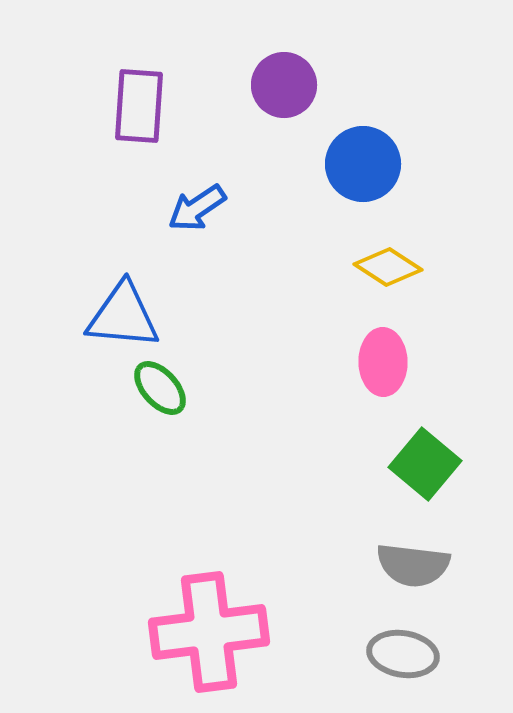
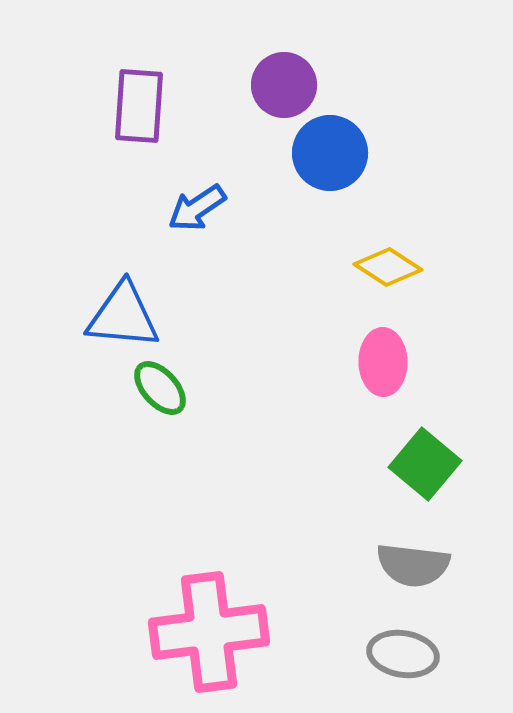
blue circle: moved 33 px left, 11 px up
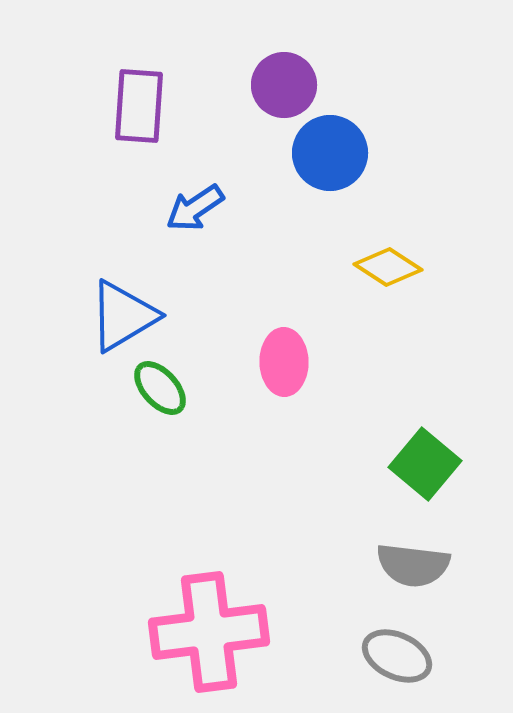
blue arrow: moved 2 px left
blue triangle: rotated 36 degrees counterclockwise
pink ellipse: moved 99 px left
gray ellipse: moved 6 px left, 2 px down; rotated 16 degrees clockwise
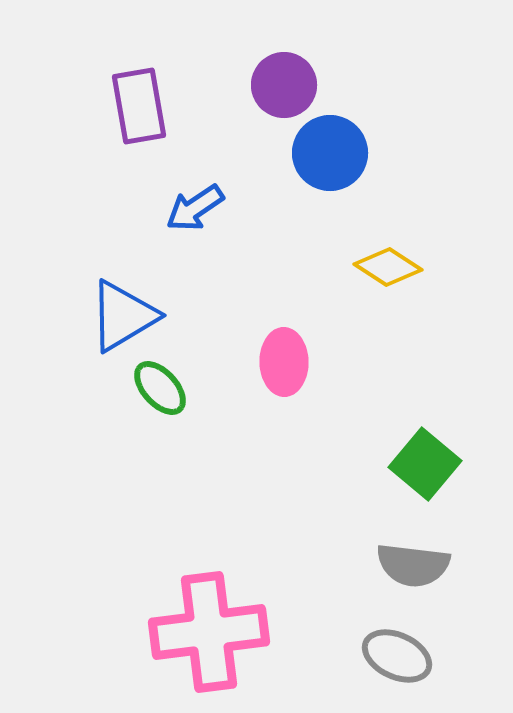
purple rectangle: rotated 14 degrees counterclockwise
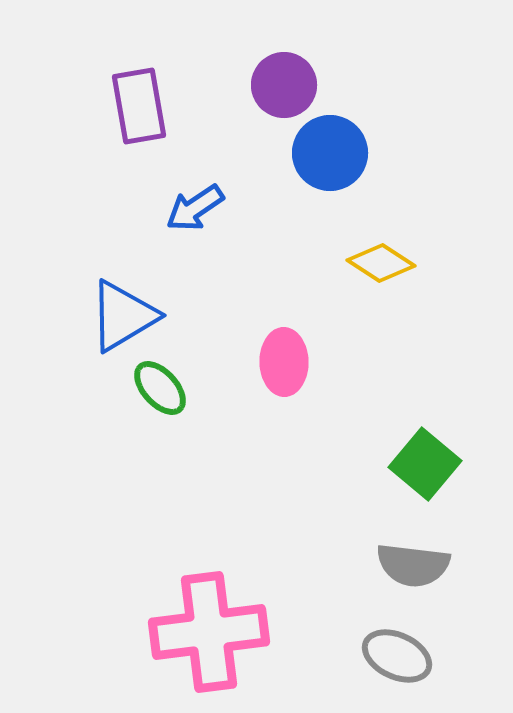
yellow diamond: moved 7 px left, 4 px up
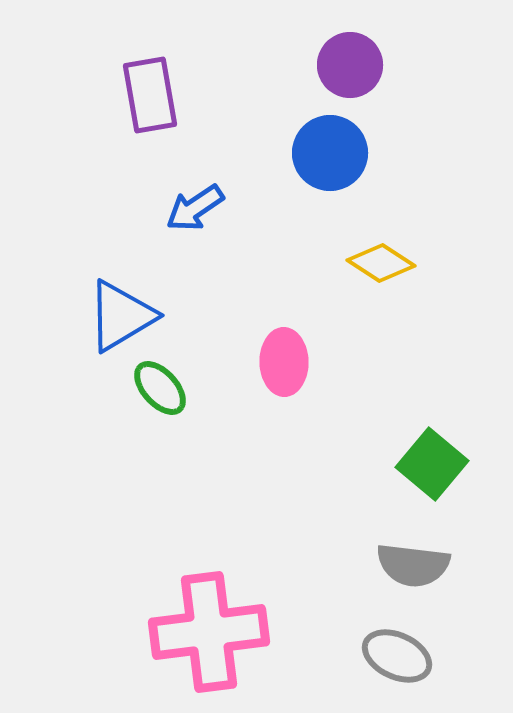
purple circle: moved 66 px right, 20 px up
purple rectangle: moved 11 px right, 11 px up
blue triangle: moved 2 px left
green square: moved 7 px right
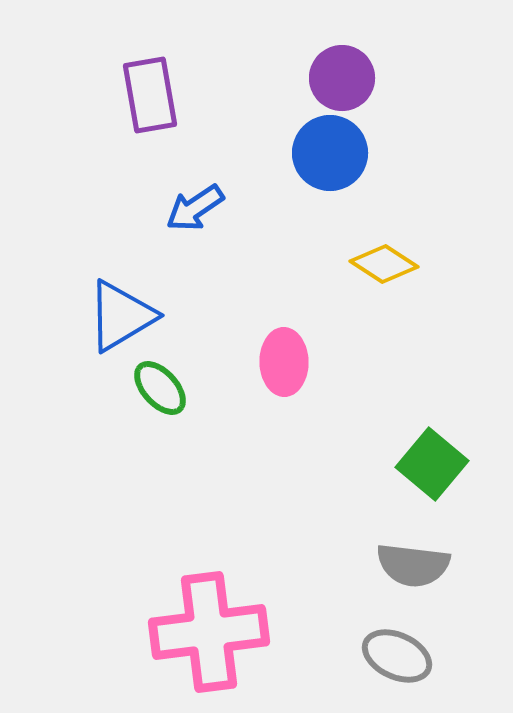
purple circle: moved 8 px left, 13 px down
yellow diamond: moved 3 px right, 1 px down
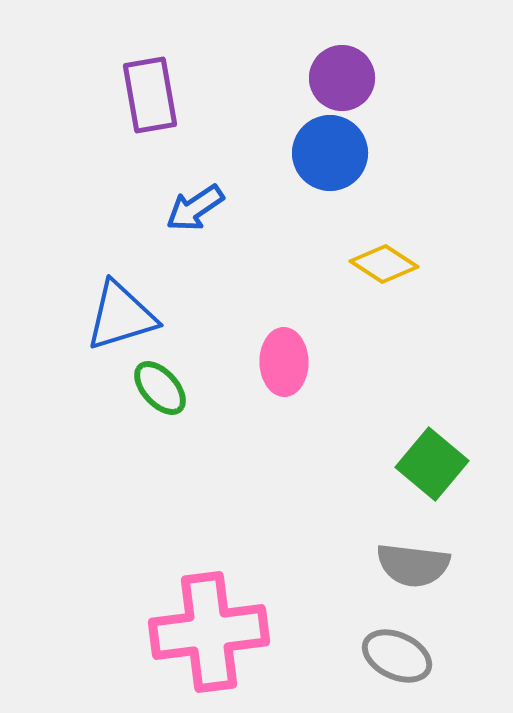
blue triangle: rotated 14 degrees clockwise
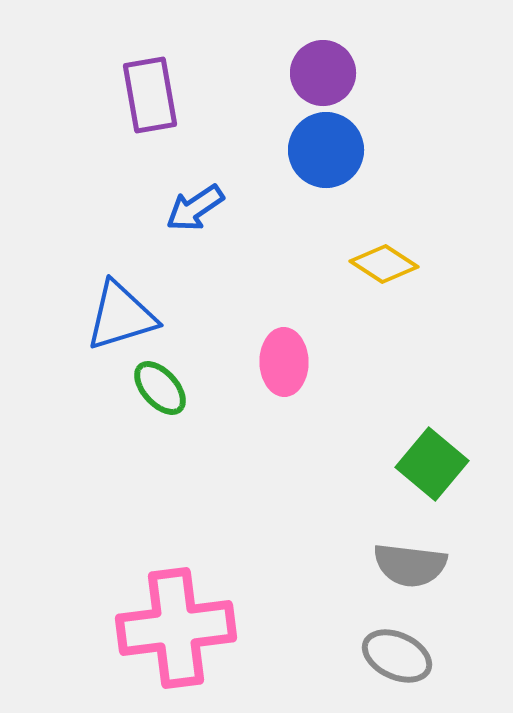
purple circle: moved 19 px left, 5 px up
blue circle: moved 4 px left, 3 px up
gray semicircle: moved 3 px left
pink cross: moved 33 px left, 4 px up
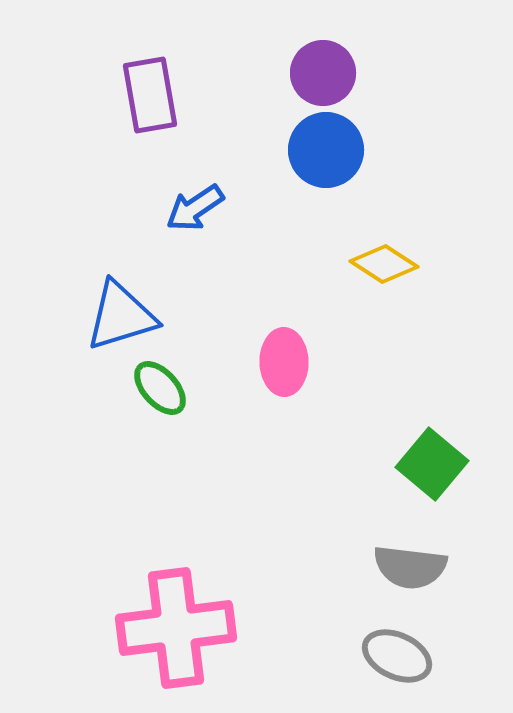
gray semicircle: moved 2 px down
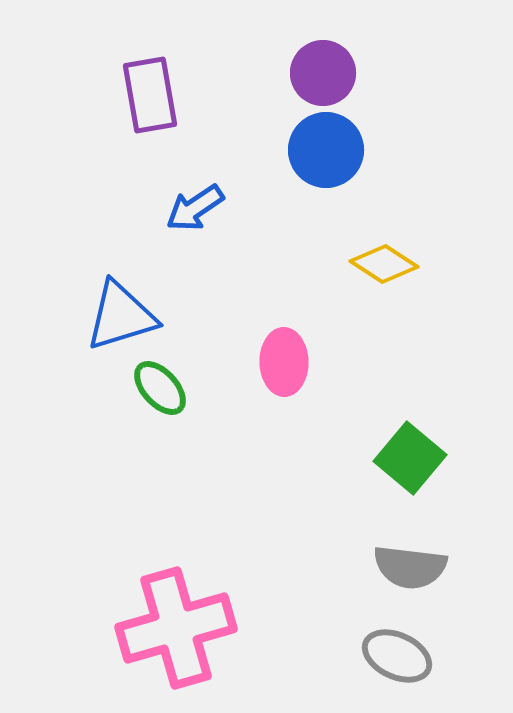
green square: moved 22 px left, 6 px up
pink cross: rotated 9 degrees counterclockwise
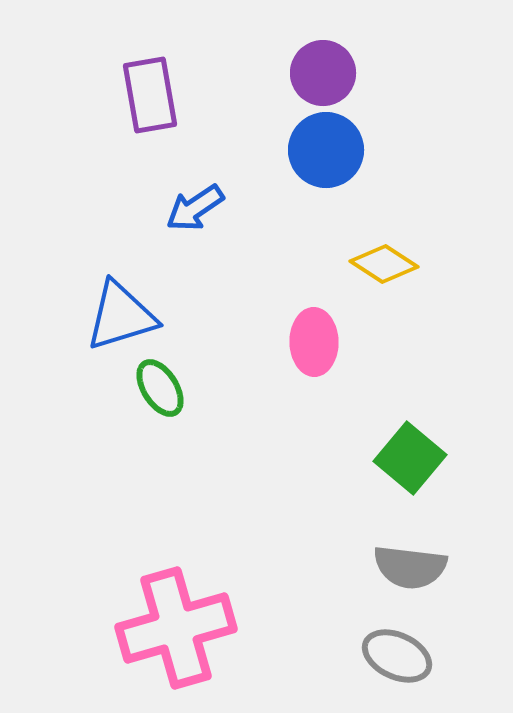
pink ellipse: moved 30 px right, 20 px up
green ellipse: rotated 10 degrees clockwise
